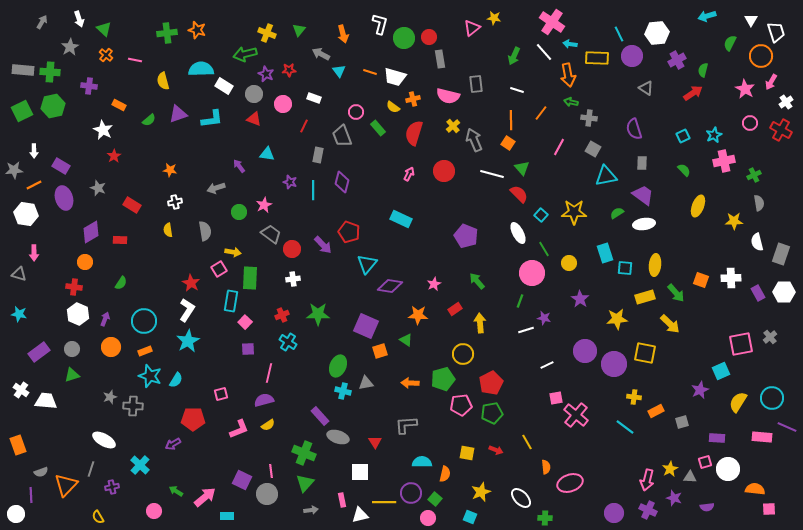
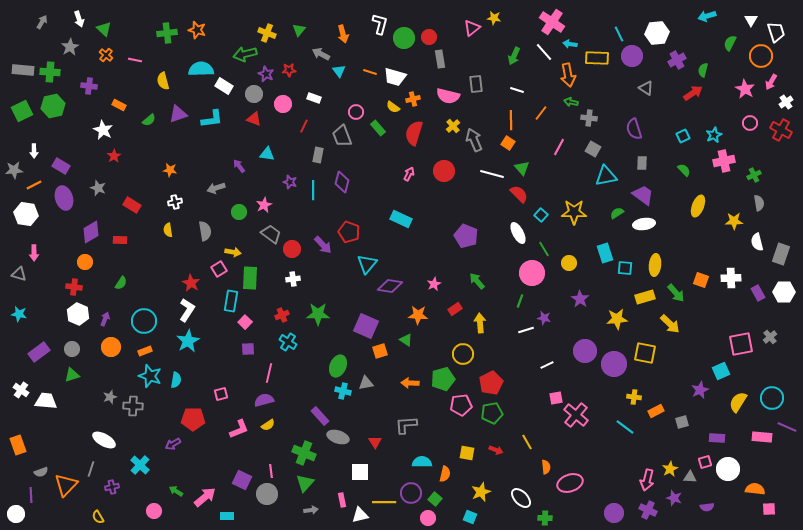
cyan semicircle at (176, 380): rotated 21 degrees counterclockwise
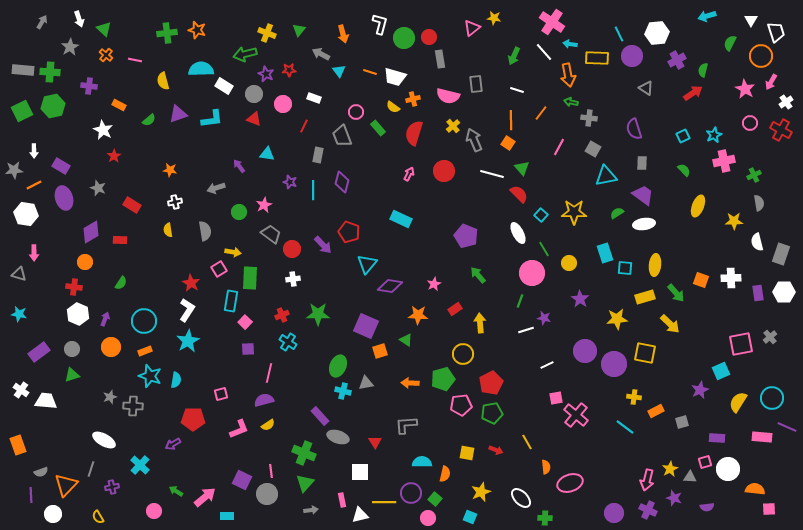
green arrow at (477, 281): moved 1 px right, 6 px up
purple rectangle at (758, 293): rotated 21 degrees clockwise
white circle at (16, 514): moved 37 px right
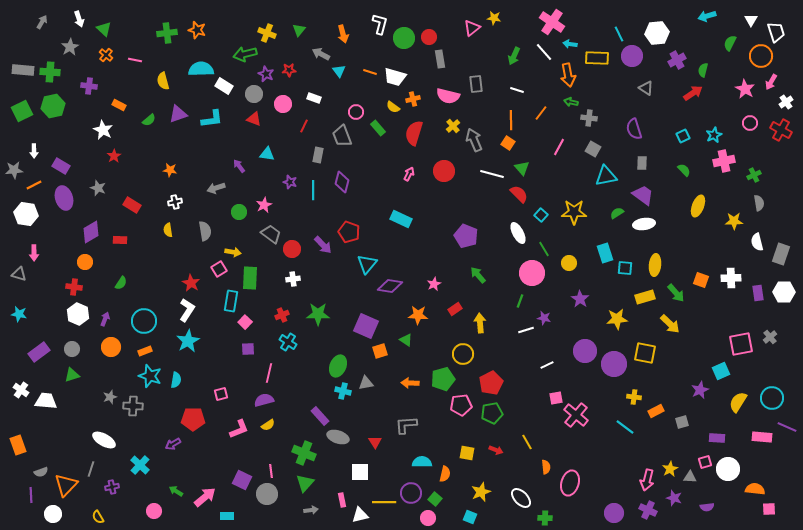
pink ellipse at (570, 483): rotated 55 degrees counterclockwise
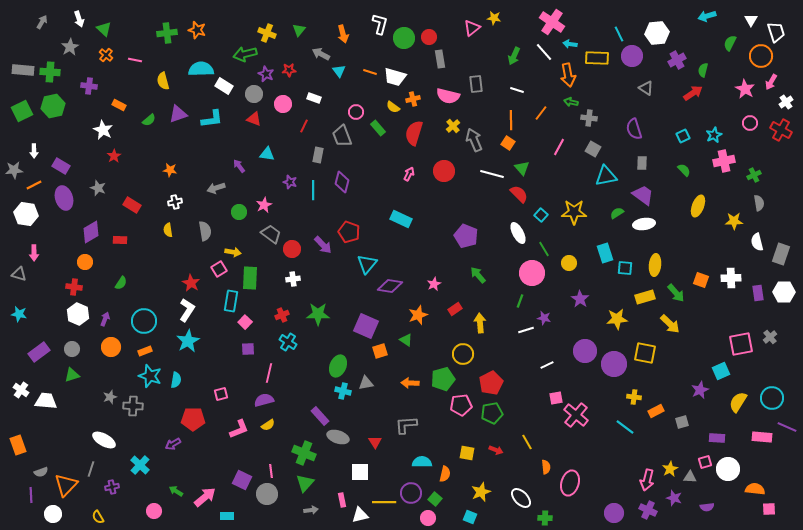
orange star at (418, 315): rotated 24 degrees counterclockwise
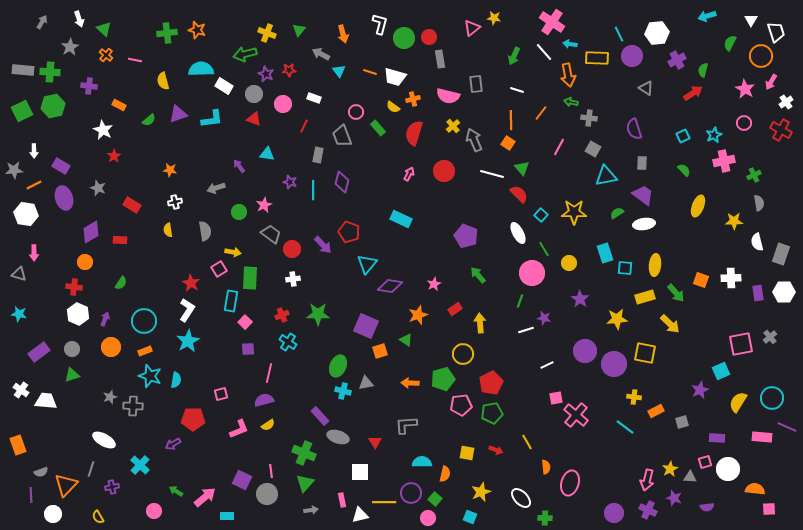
pink circle at (750, 123): moved 6 px left
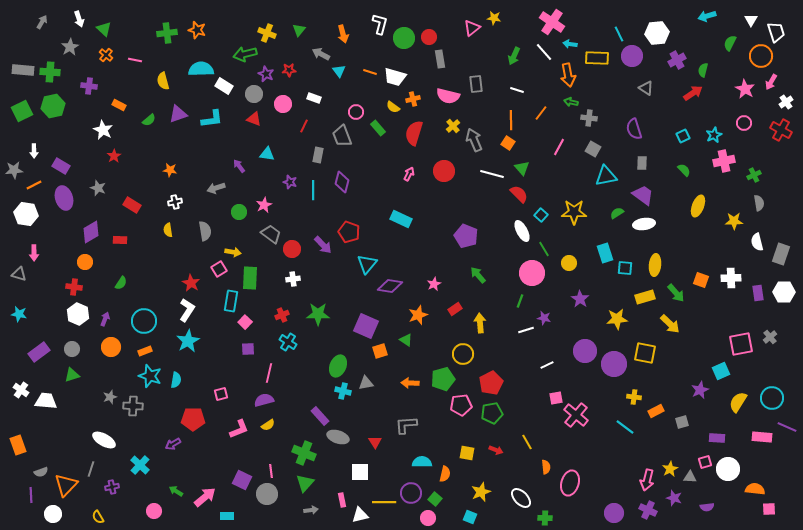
white ellipse at (518, 233): moved 4 px right, 2 px up
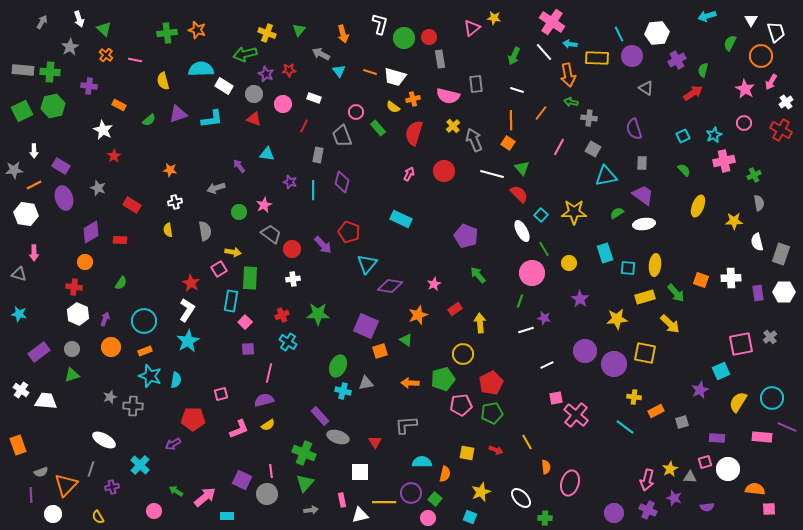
cyan square at (625, 268): moved 3 px right
